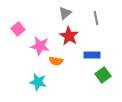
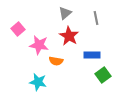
pink star: moved 1 px left, 1 px up
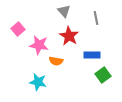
gray triangle: moved 1 px left, 2 px up; rotated 32 degrees counterclockwise
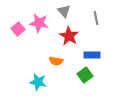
pink star: moved 22 px up
green square: moved 18 px left
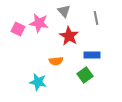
pink square: rotated 24 degrees counterclockwise
orange semicircle: rotated 16 degrees counterclockwise
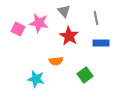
blue rectangle: moved 9 px right, 12 px up
cyan star: moved 2 px left, 3 px up
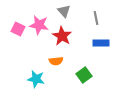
pink star: moved 2 px down
red star: moved 7 px left
green square: moved 1 px left
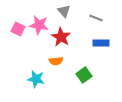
gray line: rotated 56 degrees counterclockwise
red star: moved 1 px left, 1 px down
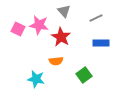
gray line: rotated 48 degrees counterclockwise
